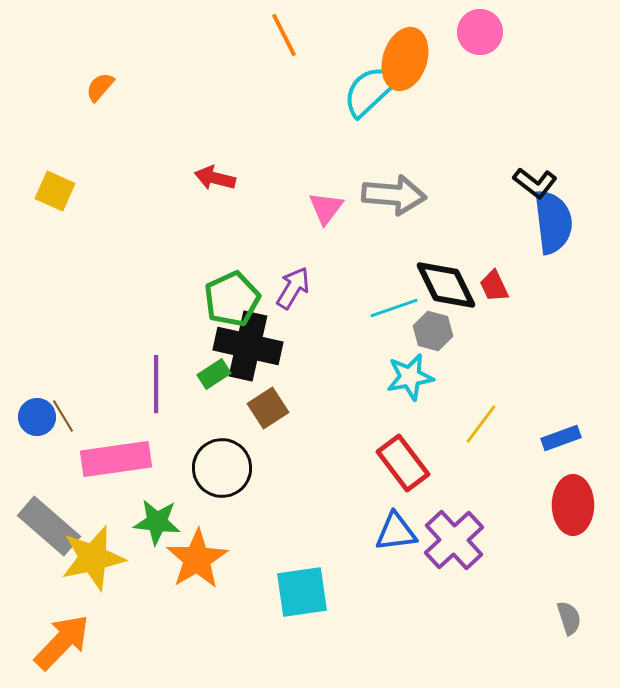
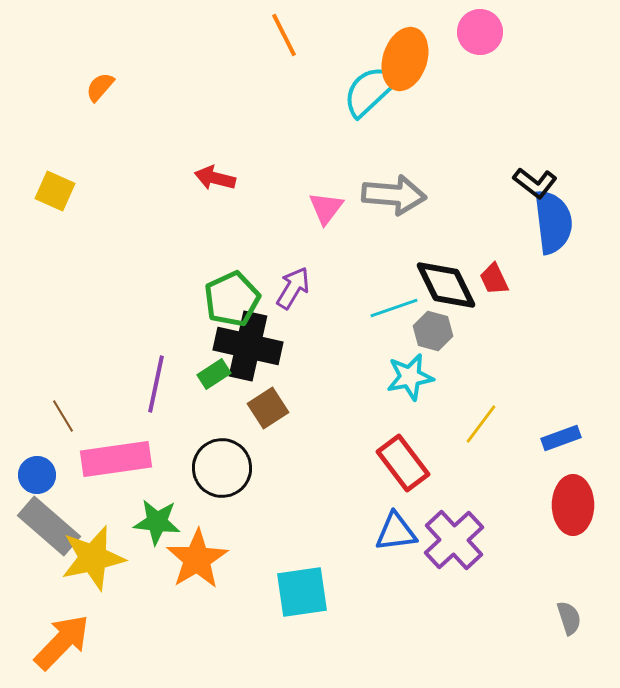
red trapezoid: moved 7 px up
purple line: rotated 12 degrees clockwise
blue circle: moved 58 px down
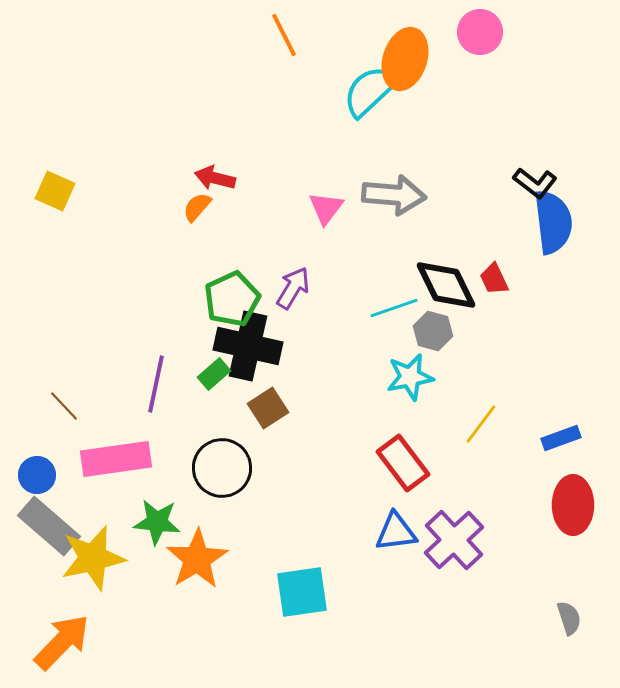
orange semicircle: moved 97 px right, 120 px down
green rectangle: rotated 8 degrees counterclockwise
brown line: moved 1 px right, 10 px up; rotated 12 degrees counterclockwise
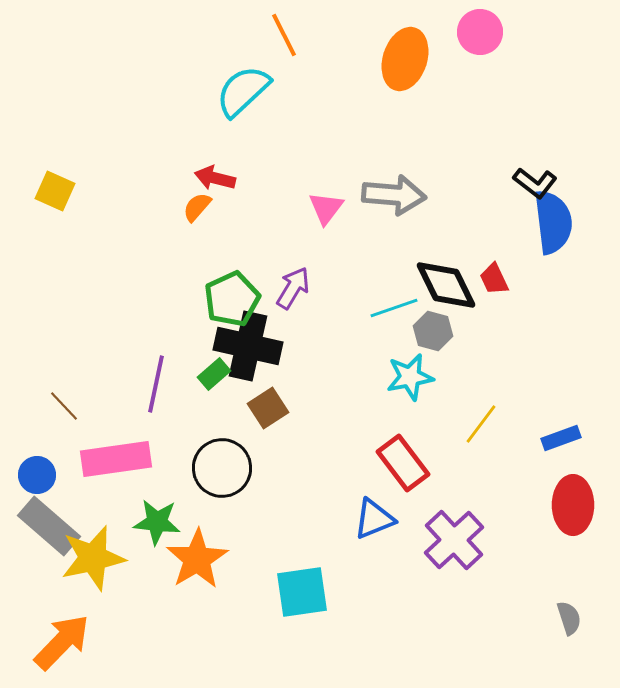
cyan semicircle: moved 127 px left
blue triangle: moved 22 px left, 13 px up; rotated 15 degrees counterclockwise
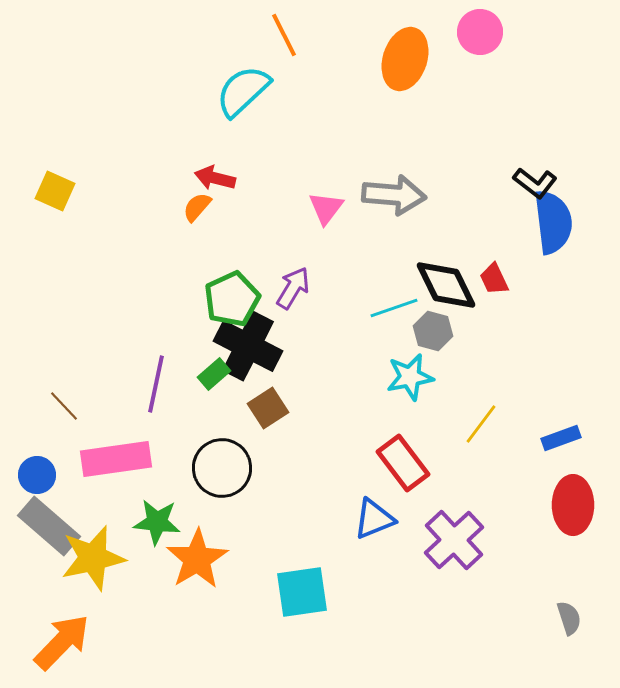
black cross: rotated 14 degrees clockwise
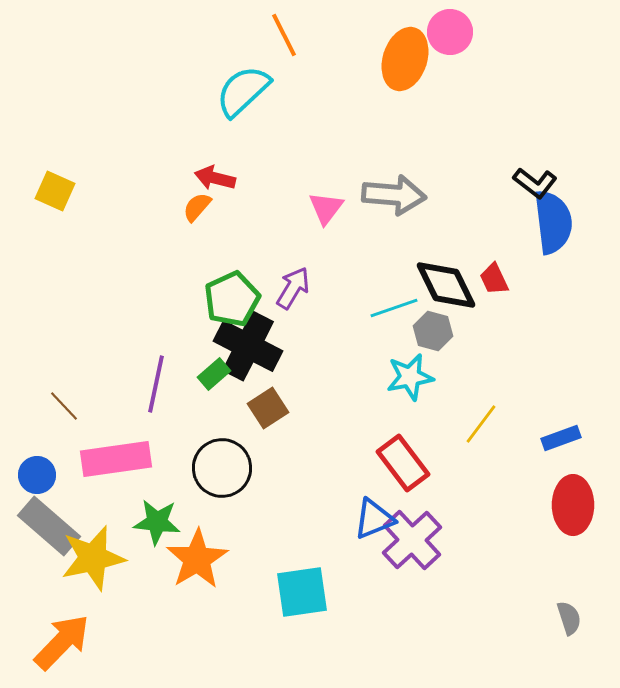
pink circle: moved 30 px left
purple cross: moved 42 px left
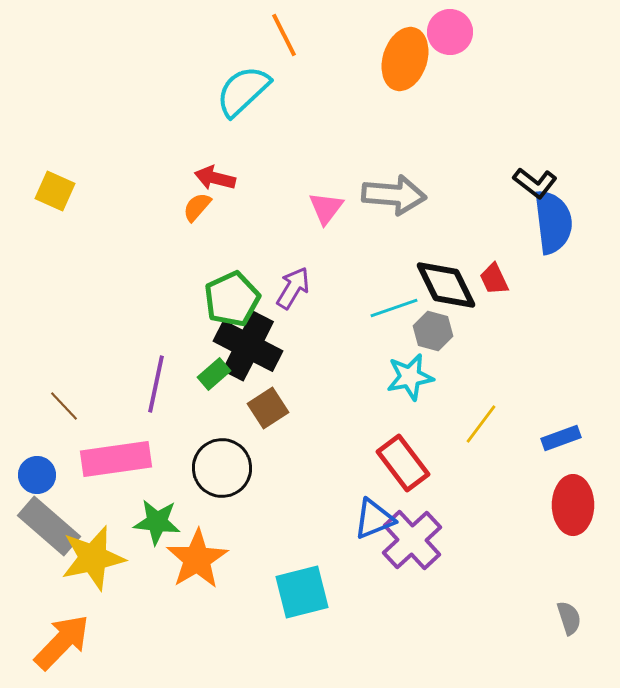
cyan square: rotated 6 degrees counterclockwise
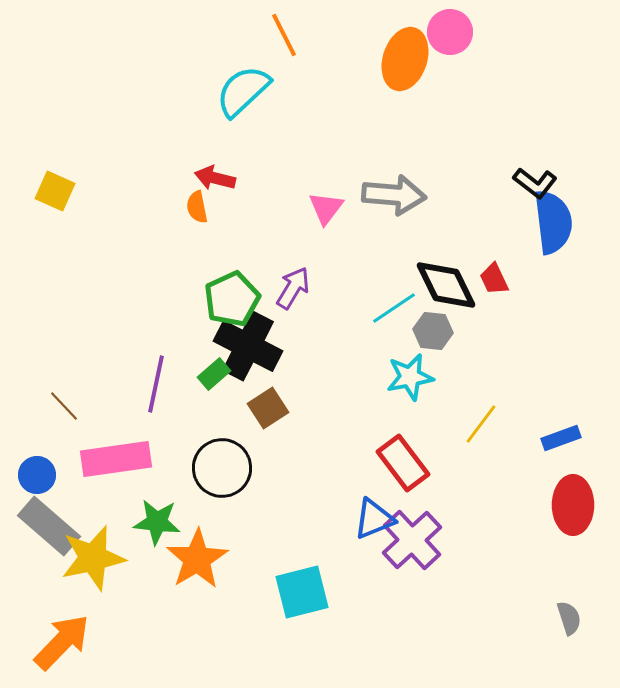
orange semicircle: rotated 52 degrees counterclockwise
cyan line: rotated 15 degrees counterclockwise
gray hexagon: rotated 9 degrees counterclockwise
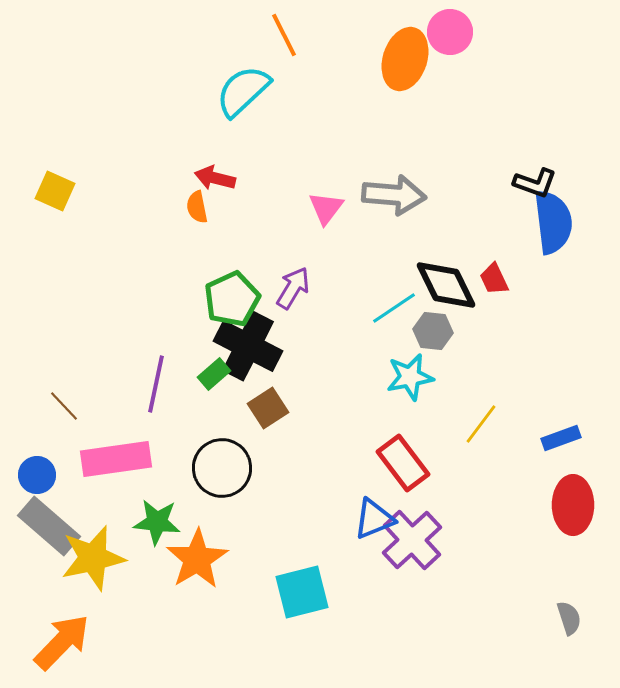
black L-shape: rotated 18 degrees counterclockwise
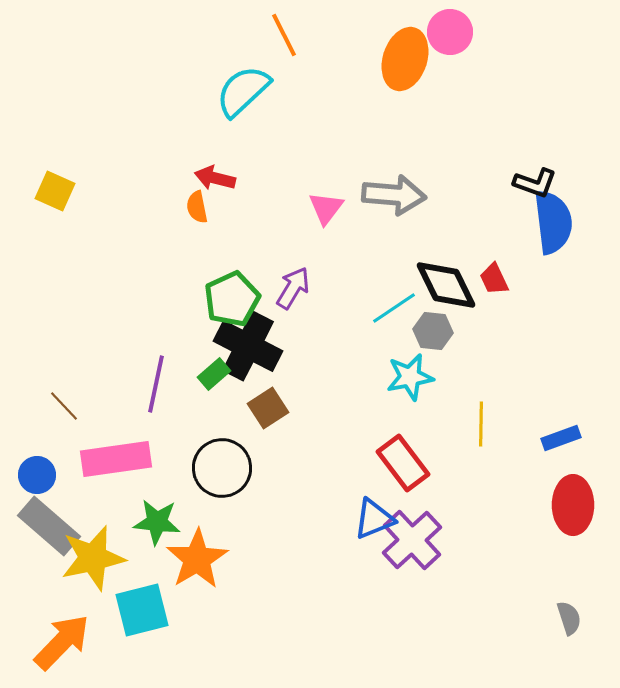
yellow line: rotated 36 degrees counterclockwise
cyan square: moved 160 px left, 18 px down
